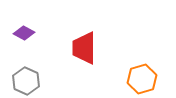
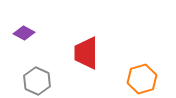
red trapezoid: moved 2 px right, 5 px down
gray hexagon: moved 11 px right
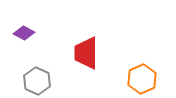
orange hexagon: rotated 8 degrees counterclockwise
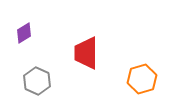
purple diamond: rotated 60 degrees counterclockwise
orange hexagon: rotated 8 degrees clockwise
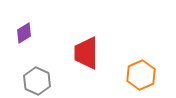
orange hexagon: moved 1 px left, 4 px up; rotated 8 degrees counterclockwise
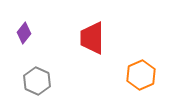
purple diamond: rotated 20 degrees counterclockwise
red trapezoid: moved 6 px right, 15 px up
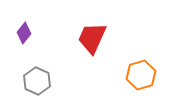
red trapezoid: rotated 24 degrees clockwise
orange hexagon: rotated 8 degrees clockwise
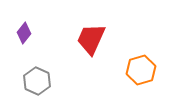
red trapezoid: moved 1 px left, 1 px down
orange hexagon: moved 5 px up
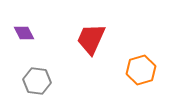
purple diamond: rotated 65 degrees counterclockwise
gray hexagon: rotated 16 degrees counterclockwise
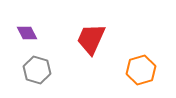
purple diamond: moved 3 px right
gray hexagon: moved 11 px up; rotated 8 degrees clockwise
